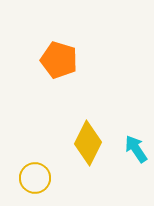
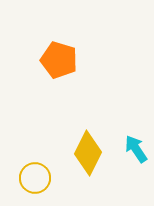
yellow diamond: moved 10 px down
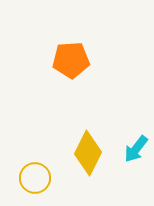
orange pentagon: moved 12 px right; rotated 21 degrees counterclockwise
cyan arrow: rotated 108 degrees counterclockwise
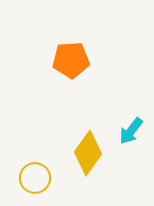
cyan arrow: moved 5 px left, 18 px up
yellow diamond: rotated 9 degrees clockwise
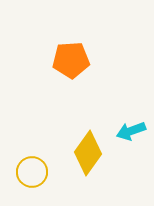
cyan arrow: rotated 32 degrees clockwise
yellow circle: moved 3 px left, 6 px up
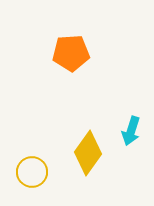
orange pentagon: moved 7 px up
cyan arrow: rotated 52 degrees counterclockwise
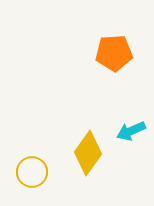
orange pentagon: moved 43 px right
cyan arrow: rotated 48 degrees clockwise
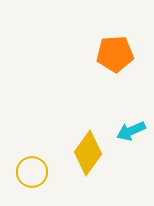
orange pentagon: moved 1 px right, 1 px down
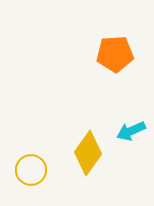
yellow circle: moved 1 px left, 2 px up
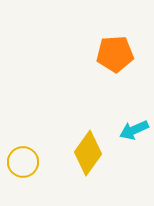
cyan arrow: moved 3 px right, 1 px up
yellow circle: moved 8 px left, 8 px up
